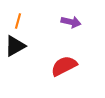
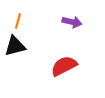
purple arrow: moved 1 px right
black triangle: rotated 15 degrees clockwise
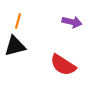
red semicircle: moved 1 px left, 1 px up; rotated 120 degrees counterclockwise
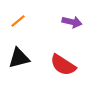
orange line: rotated 35 degrees clockwise
black triangle: moved 4 px right, 12 px down
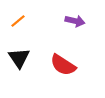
purple arrow: moved 3 px right, 1 px up
black triangle: rotated 50 degrees counterclockwise
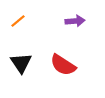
purple arrow: rotated 18 degrees counterclockwise
black triangle: moved 2 px right, 5 px down
